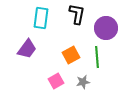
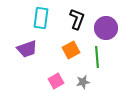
black L-shape: moved 5 px down; rotated 10 degrees clockwise
purple trapezoid: rotated 35 degrees clockwise
orange square: moved 5 px up
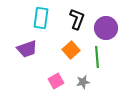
orange square: rotated 12 degrees counterclockwise
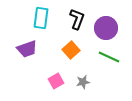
green line: moved 12 px right; rotated 60 degrees counterclockwise
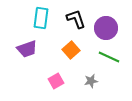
black L-shape: moved 1 px left; rotated 40 degrees counterclockwise
gray star: moved 8 px right, 1 px up
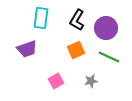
black L-shape: moved 1 px right, 1 px down; rotated 130 degrees counterclockwise
orange square: moved 5 px right; rotated 18 degrees clockwise
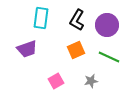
purple circle: moved 1 px right, 3 px up
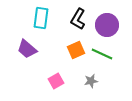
black L-shape: moved 1 px right, 1 px up
purple trapezoid: rotated 60 degrees clockwise
green line: moved 7 px left, 3 px up
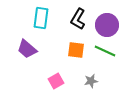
orange square: rotated 30 degrees clockwise
green line: moved 3 px right, 3 px up
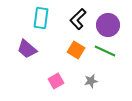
black L-shape: rotated 15 degrees clockwise
purple circle: moved 1 px right
orange square: rotated 24 degrees clockwise
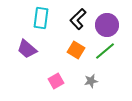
purple circle: moved 1 px left
green line: rotated 65 degrees counterclockwise
